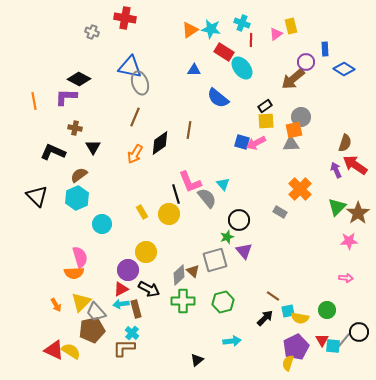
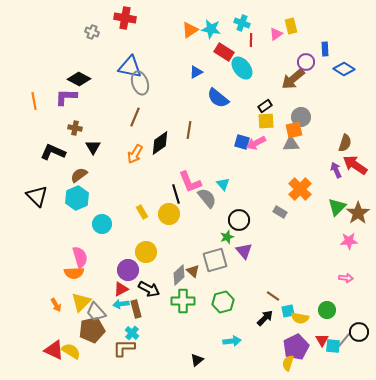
blue triangle at (194, 70): moved 2 px right, 2 px down; rotated 32 degrees counterclockwise
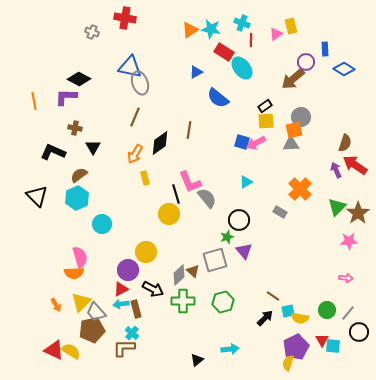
cyan triangle at (223, 184): moved 23 px right, 2 px up; rotated 40 degrees clockwise
yellow rectangle at (142, 212): moved 3 px right, 34 px up; rotated 16 degrees clockwise
black arrow at (149, 289): moved 4 px right
gray line at (344, 340): moved 4 px right, 27 px up
cyan arrow at (232, 341): moved 2 px left, 8 px down
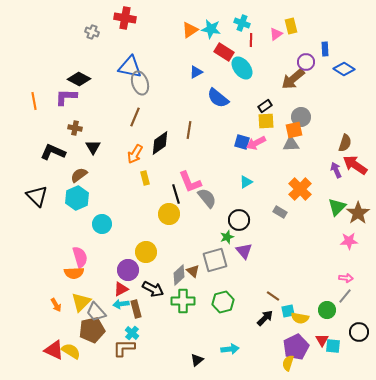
gray line at (348, 313): moved 3 px left, 17 px up
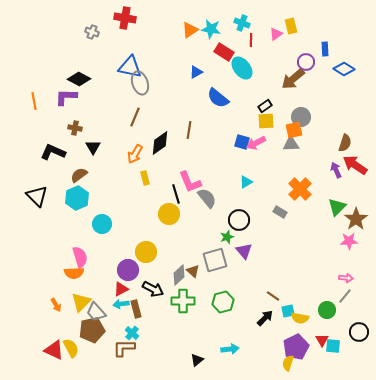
brown star at (358, 213): moved 2 px left, 6 px down
yellow semicircle at (71, 351): moved 3 px up; rotated 30 degrees clockwise
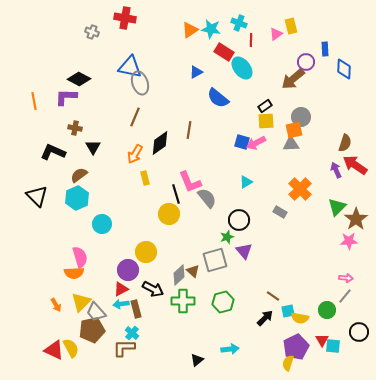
cyan cross at (242, 23): moved 3 px left
blue diamond at (344, 69): rotated 60 degrees clockwise
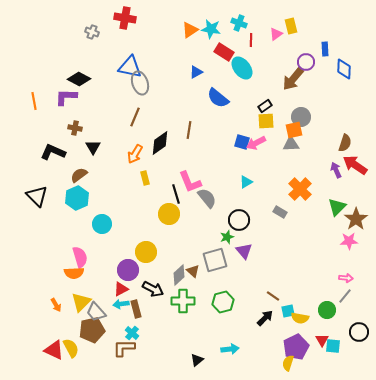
brown arrow at (293, 79): rotated 10 degrees counterclockwise
